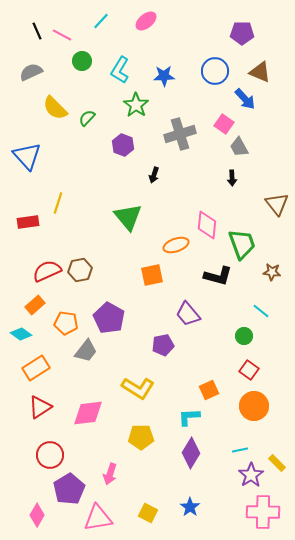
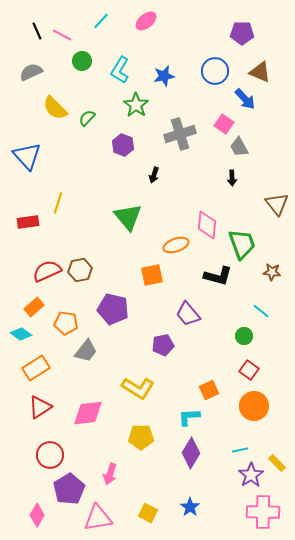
blue star at (164, 76): rotated 10 degrees counterclockwise
orange rectangle at (35, 305): moved 1 px left, 2 px down
purple pentagon at (109, 318): moved 4 px right, 9 px up; rotated 16 degrees counterclockwise
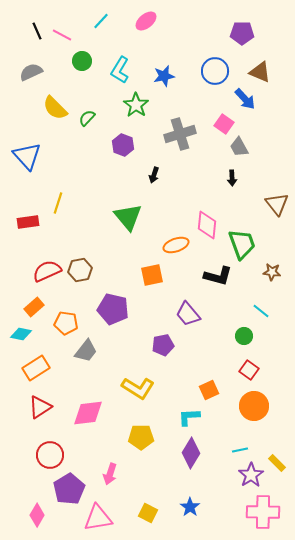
cyan diamond at (21, 334): rotated 25 degrees counterclockwise
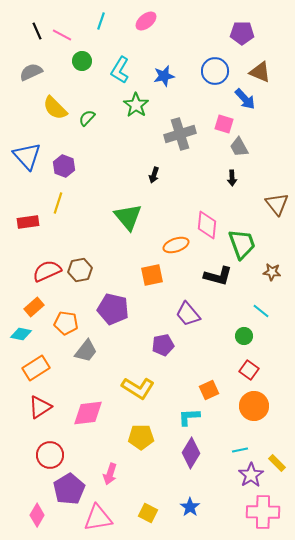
cyan line at (101, 21): rotated 24 degrees counterclockwise
pink square at (224, 124): rotated 18 degrees counterclockwise
purple hexagon at (123, 145): moved 59 px left, 21 px down
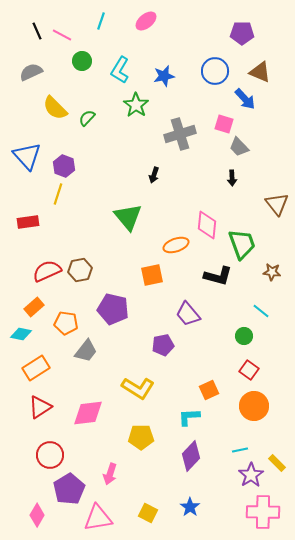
gray trapezoid at (239, 147): rotated 15 degrees counterclockwise
yellow line at (58, 203): moved 9 px up
purple diamond at (191, 453): moved 3 px down; rotated 12 degrees clockwise
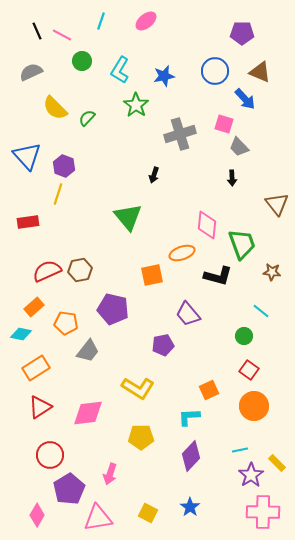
orange ellipse at (176, 245): moved 6 px right, 8 px down
gray trapezoid at (86, 351): moved 2 px right
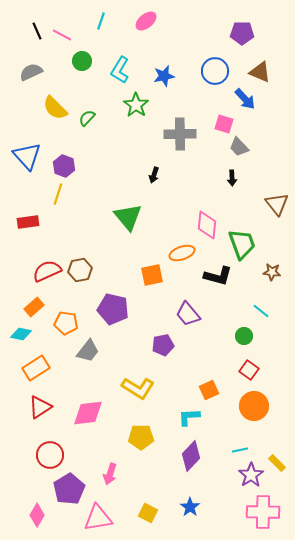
gray cross at (180, 134): rotated 16 degrees clockwise
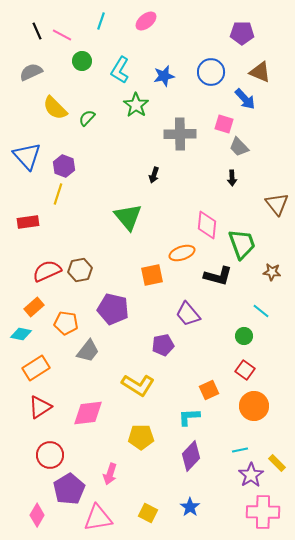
blue circle at (215, 71): moved 4 px left, 1 px down
red square at (249, 370): moved 4 px left
yellow L-shape at (138, 388): moved 3 px up
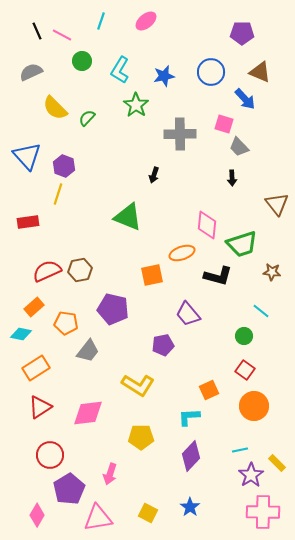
green triangle at (128, 217): rotated 28 degrees counterclockwise
green trapezoid at (242, 244): rotated 92 degrees clockwise
